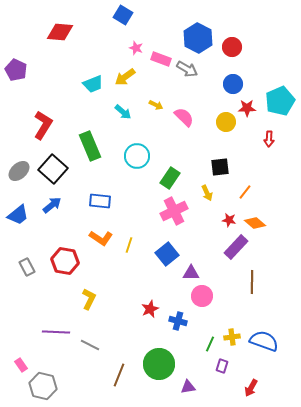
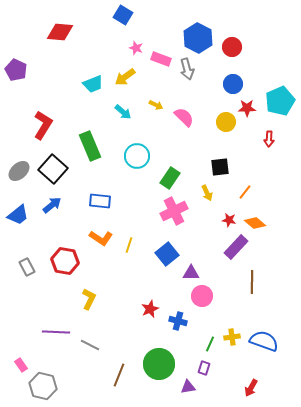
gray arrow at (187, 69): rotated 45 degrees clockwise
purple rectangle at (222, 366): moved 18 px left, 2 px down
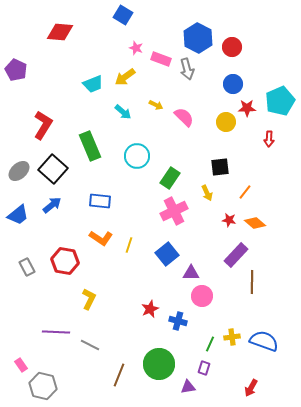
purple rectangle at (236, 247): moved 8 px down
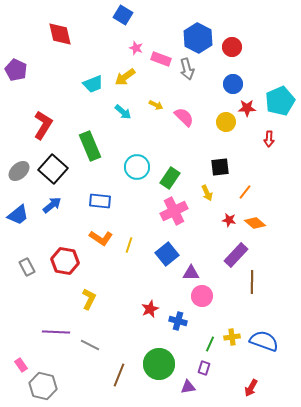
red diamond at (60, 32): moved 2 px down; rotated 72 degrees clockwise
cyan circle at (137, 156): moved 11 px down
